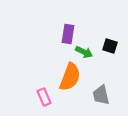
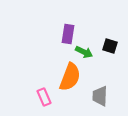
gray trapezoid: moved 1 px left, 1 px down; rotated 15 degrees clockwise
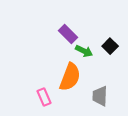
purple rectangle: rotated 54 degrees counterclockwise
black square: rotated 28 degrees clockwise
green arrow: moved 1 px up
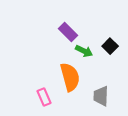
purple rectangle: moved 2 px up
orange semicircle: rotated 36 degrees counterclockwise
gray trapezoid: moved 1 px right
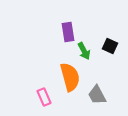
purple rectangle: rotated 36 degrees clockwise
black square: rotated 21 degrees counterclockwise
green arrow: rotated 36 degrees clockwise
gray trapezoid: moved 4 px left, 1 px up; rotated 30 degrees counterclockwise
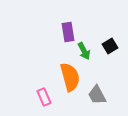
black square: rotated 35 degrees clockwise
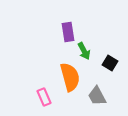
black square: moved 17 px down; rotated 28 degrees counterclockwise
gray trapezoid: moved 1 px down
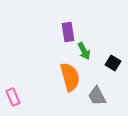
black square: moved 3 px right
pink rectangle: moved 31 px left
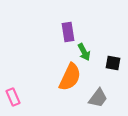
green arrow: moved 1 px down
black square: rotated 21 degrees counterclockwise
orange semicircle: rotated 40 degrees clockwise
gray trapezoid: moved 1 px right, 2 px down; rotated 115 degrees counterclockwise
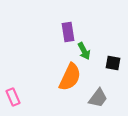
green arrow: moved 1 px up
